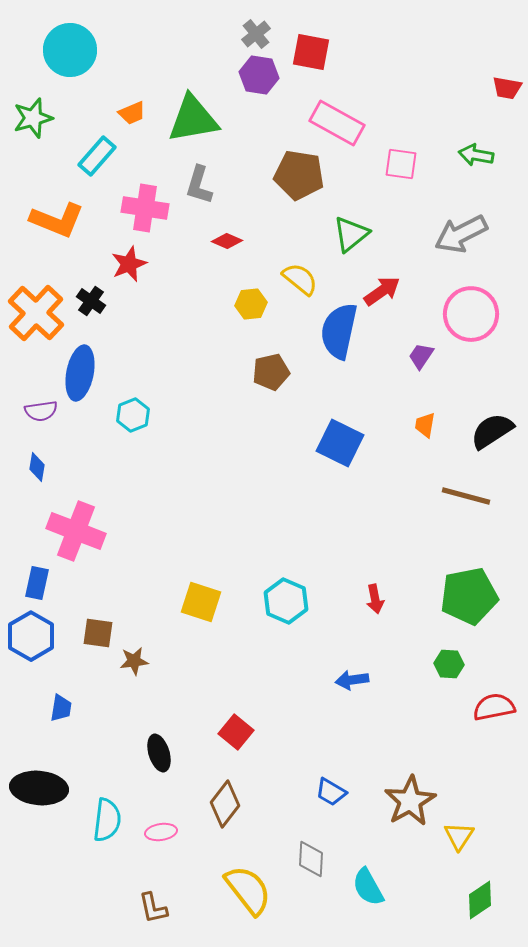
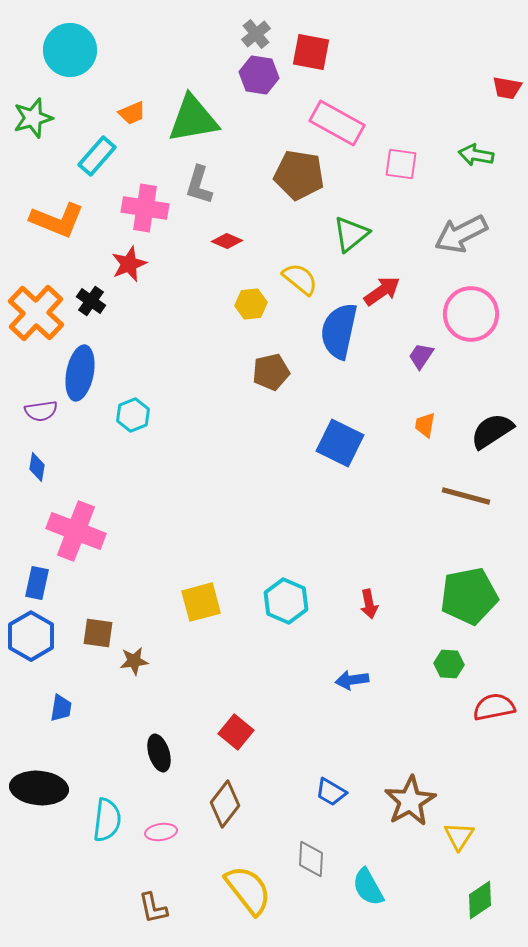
red arrow at (375, 599): moved 6 px left, 5 px down
yellow square at (201, 602): rotated 33 degrees counterclockwise
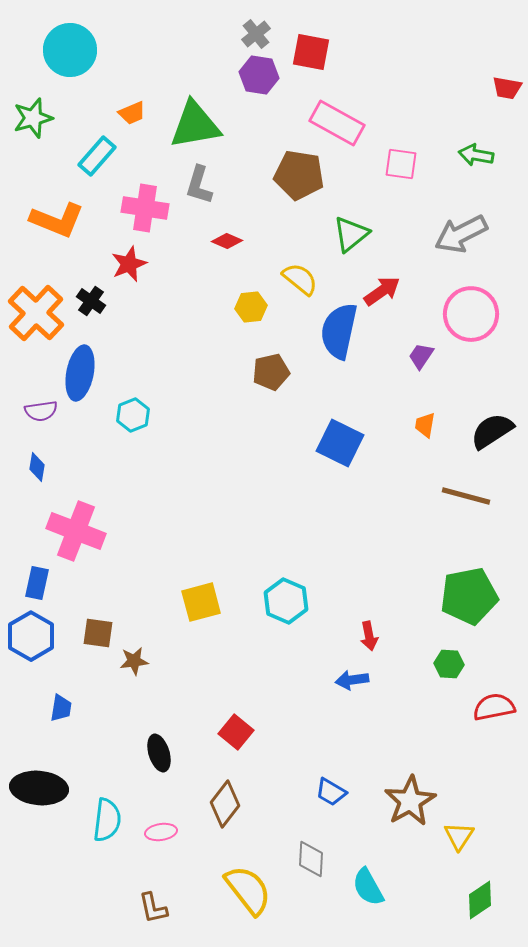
green triangle at (193, 119): moved 2 px right, 6 px down
yellow hexagon at (251, 304): moved 3 px down
red arrow at (369, 604): moved 32 px down
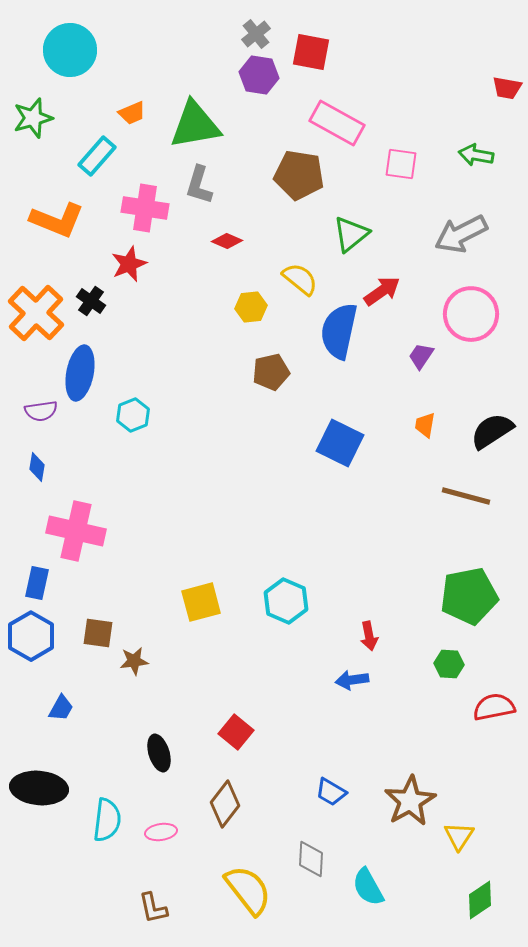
pink cross at (76, 531): rotated 8 degrees counterclockwise
blue trapezoid at (61, 708): rotated 20 degrees clockwise
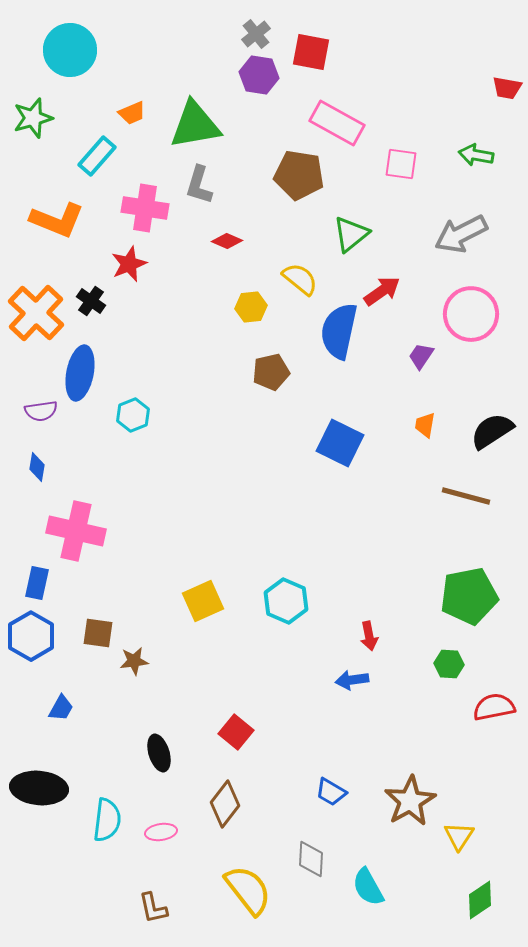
yellow square at (201, 602): moved 2 px right, 1 px up; rotated 9 degrees counterclockwise
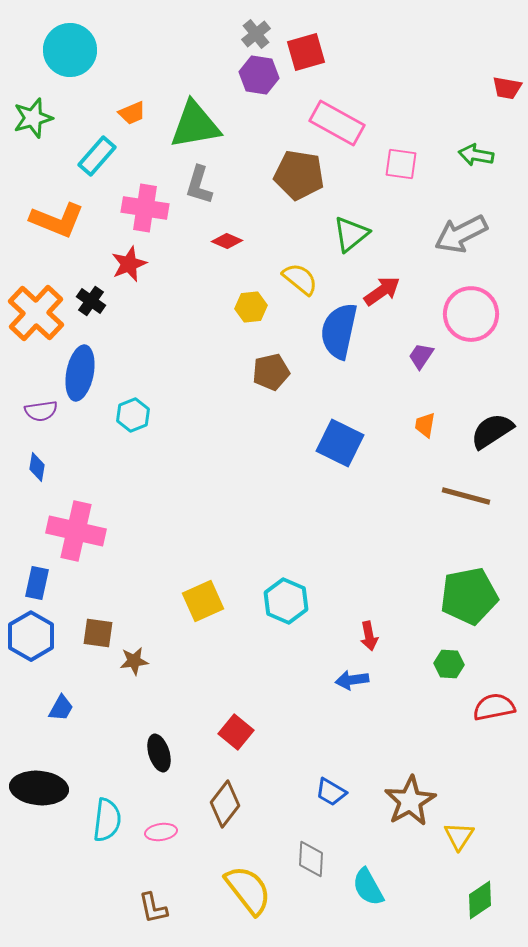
red square at (311, 52): moved 5 px left; rotated 27 degrees counterclockwise
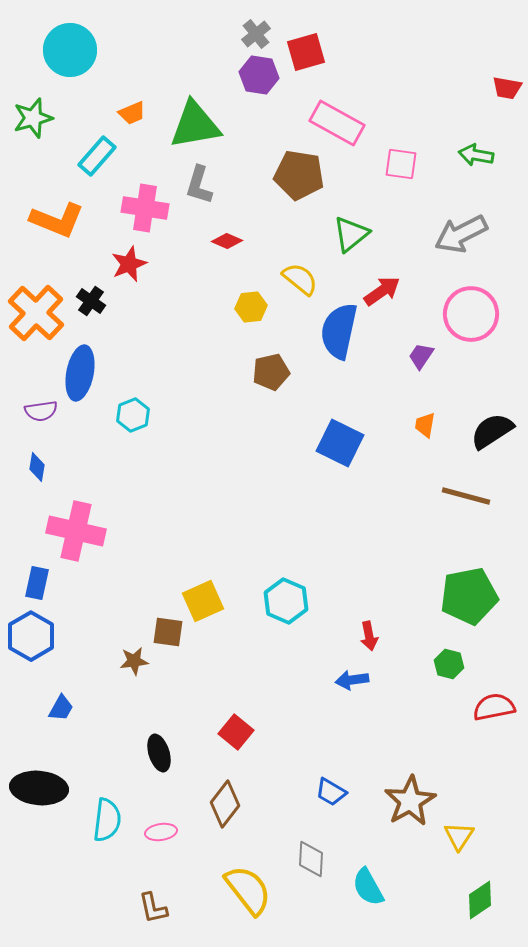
brown square at (98, 633): moved 70 px right, 1 px up
green hexagon at (449, 664): rotated 12 degrees clockwise
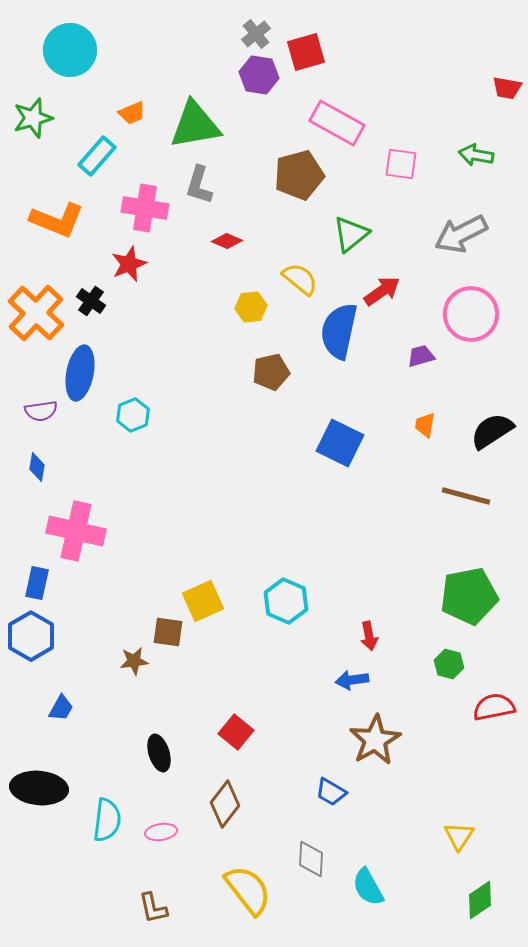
brown pentagon at (299, 175): rotated 24 degrees counterclockwise
purple trapezoid at (421, 356): rotated 40 degrees clockwise
brown star at (410, 801): moved 35 px left, 61 px up
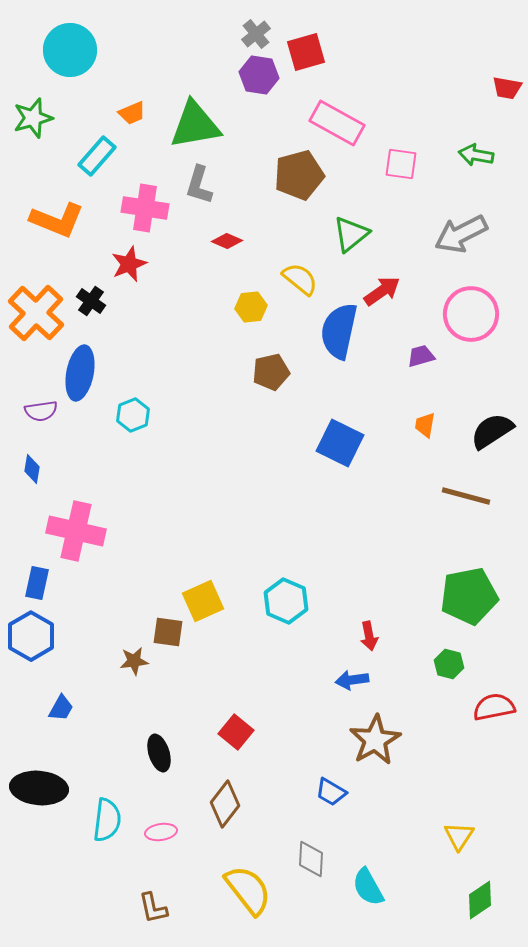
blue diamond at (37, 467): moved 5 px left, 2 px down
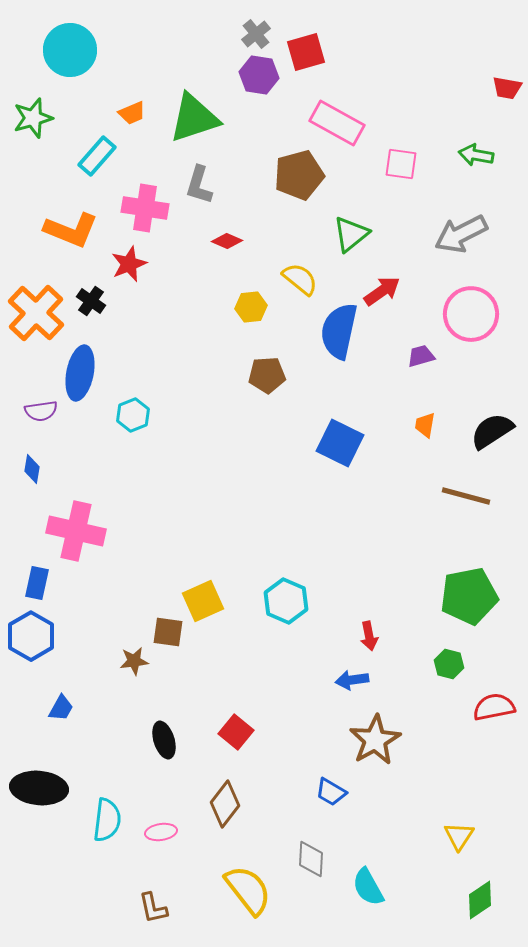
green triangle at (195, 125): moved 1 px left, 7 px up; rotated 8 degrees counterclockwise
orange L-shape at (57, 220): moved 14 px right, 10 px down
brown pentagon at (271, 372): moved 4 px left, 3 px down; rotated 9 degrees clockwise
black ellipse at (159, 753): moved 5 px right, 13 px up
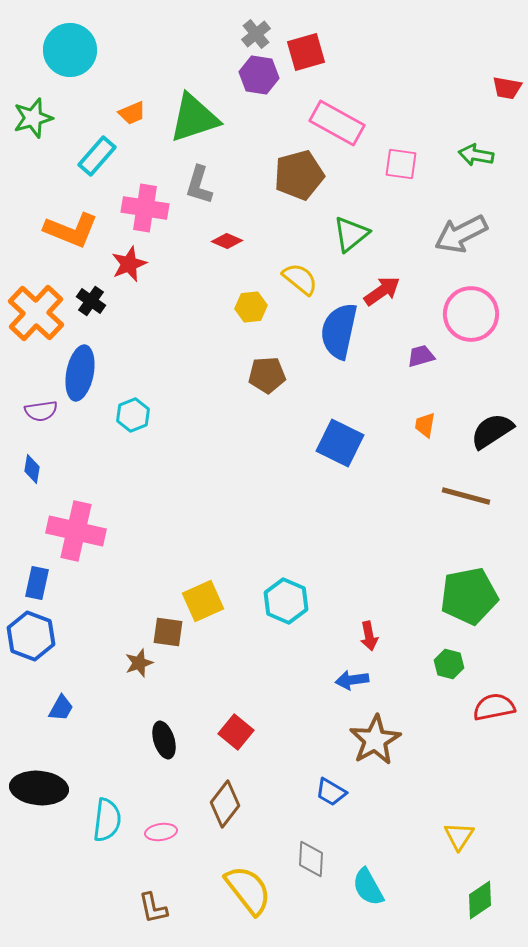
blue hexagon at (31, 636): rotated 9 degrees counterclockwise
brown star at (134, 661): moved 5 px right, 2 px down; rotated 12 degrees counterclockwise
